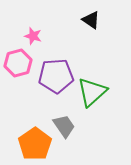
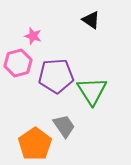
green triangle: moved 1 px up; rotated 20 degrees counterclockwise
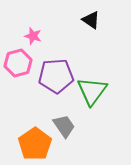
green triangle: rotated 8 degrees clockwise
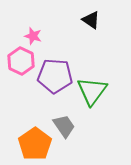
pink hexagon: moved 3 px right, 2 px up; rotated 20 degrees counterclockwise
purple pentagon: moved 1 px left; rotated 8 degrees clockwise
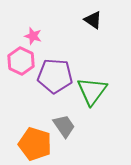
black triangle: moved 2 px right
orange pentagon: rotated 20 degrees counterclockwise
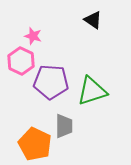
purple pentagon: moved 4 px left, 6 px down
green triangle: rotated 36 degrees clockwise
gray trapezoid: rotated 35 degrees clockwise
orange pentagon: rotated 8 degrees clockwise
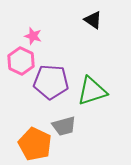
gray trapezoid: rotated 75 degrees clockwise
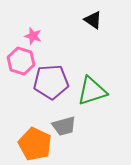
pink hexagon: rotated 8 degrees counterclockwise
purple pentagon: rotated 8 degrees counterclockwise
